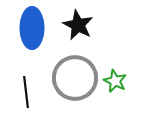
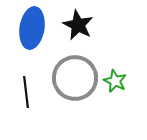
blue ellipse: rotated 9 degrees clockwise
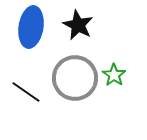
blue ellipse: moved 1 px left, 1 px up
green star: moved 1 px left, 6 px up; rotated 10 degrees clockwise
black line: rotated 48 degrees counterclockwise
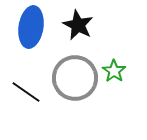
green star: moved 4 px up
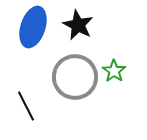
blue ellipse: moved 2 px right; rotated 9 degrees clockwise
gray circle: moved 1 px up
black line: moved 14 px down; rotated 28 degrees clockwise
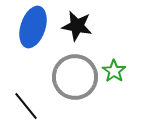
black star: moved 1 px left, 1 px down; rotated 16 degrees counterclockwise
black line: rotated 12 degrees counterclockwise
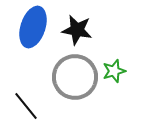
black star: moved 4 px down
green star: rotated 20 degrees clockwise
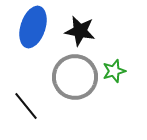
black star: moved 3 px right, 1 px down
